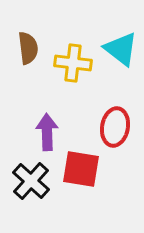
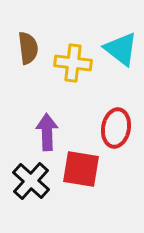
red ellipse: moved 1 px right, 1 px down
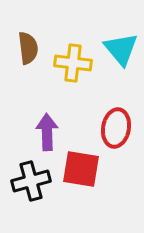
cyan triangle: rotated 12 degrees clockwise
black cross: rotated 33 degrees clockwise
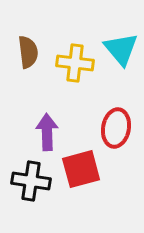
brown semicircle: moved 4 px down
yellow cross: moved 2 px right
red square: rotated 24 degrees counterclockwise
black cross: rotated 24 degrees clockwise
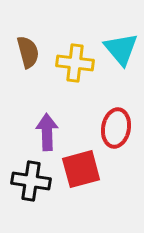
brown semicircle: rotated 8 degrees counterclockwise
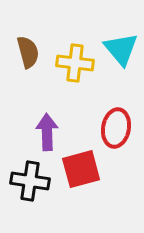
black cross: moved 1 px left
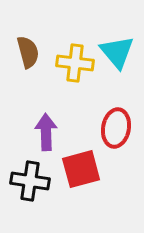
cyan triangle: moved 4 px left, 3 px down
purple arrow: moved 1 px left
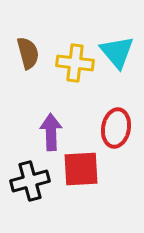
brown semicircle: moved 1 px down
purple arrow: moved 5 px right
red square: rotated 12 degrees clockwise
black cross: rotated 24 degrees counterclockwise
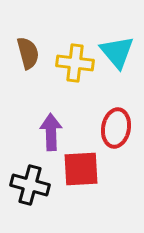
black cross: moved 4 px down; rotated 30 degrees clockwise
